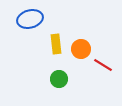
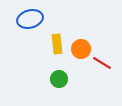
yellow rectangle: moved 1 px right
red line: moved 1 px left, 2 px up
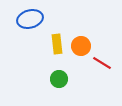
orange circle: moved 3 px up
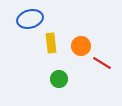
yellow rectangle: moved 6 px left, 1 px up
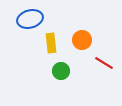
orange circle: moved 1 px right, 6 px up
red line: moved 2 px right
green circle: moved 2 px right, 8 px up
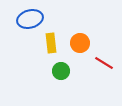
orange circle: moved 2 px left, 3 px down
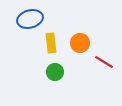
red line: moved 1 px up
green circle: moved 6 px left, 1 px down
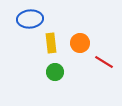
blue ellipse: rotated 10 degrees clockwise
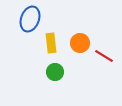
blue ellipse: rotated 65 degrees counterclockwise
red line: moved 6 px up
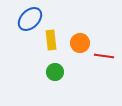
blue ellipse: rotated 25 degrees clockwise
yellow rectangle: moved 3 px up
red line: rotated 24 degrees counterclockwise
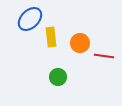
yellow rectangle: moved 3 px up
green circle: moved 3 px right, 5 px down
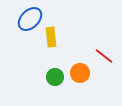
orange circle: moved 30 px down
red line: rotated 30 degrees clockwise
green circle: moved 3 px left
